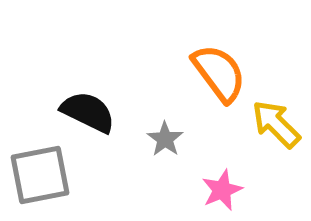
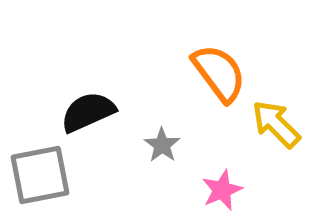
black semicircle: rotated 50 degrees counterclockwise
gray star: moved 3 px left, 6 px down
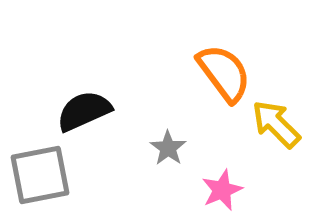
orange semicircle: moved 5 px right
black semicircle: moved 4 px left, 1 px up
gray star: moved 6 px right, 3 px down
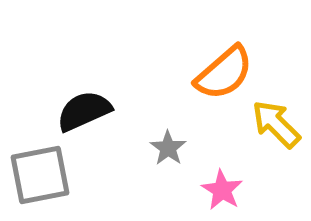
orange semicircle: rotated 86 degrees clockwise
pink star: rotated 18 degrees counterclockwise
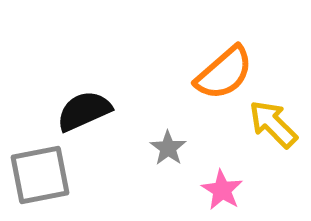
yellow arrow: moved 3 px left
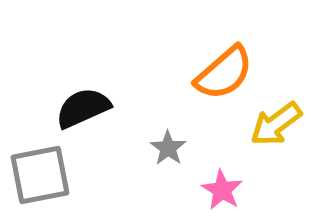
black semicircle: moved 1 px left, 3 px up
yellow arrow: moved 3 px right; rotated 82 degrees counterclockwise
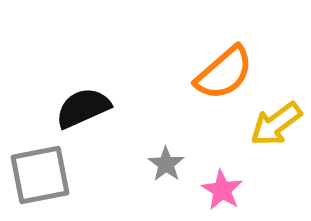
gray star: moved 2 px left, 16 px down
